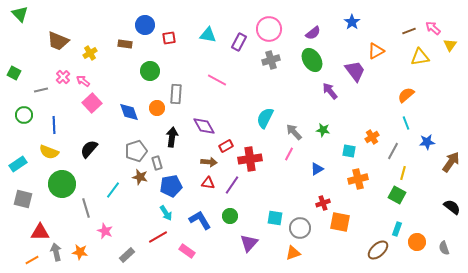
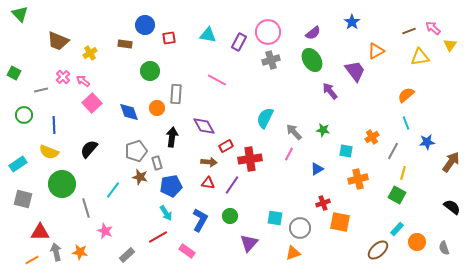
pink circle at (269, 29): moved 1 px left, 3 px down
cyan square at (349, 151): moved 3 px left
blue L-shape at (200, 220): rotated 60 degrees clockwise
cyan rectangle at (397, 229): rotated 24 degrees clockwise
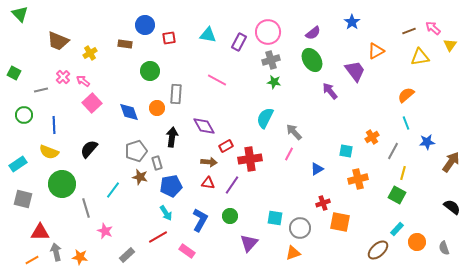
green star at (323, 130): moved 49 px left, 48 px up
orange star at (80, 252): moved 5 px down
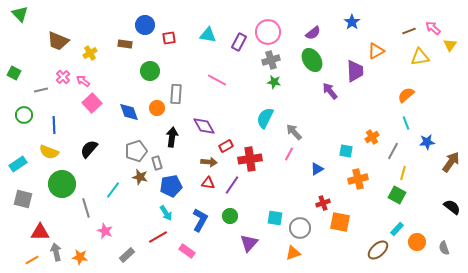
purple trapezoid at (355, 71): rotated 35 degrees clockwise
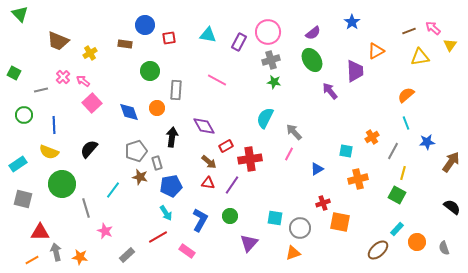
gray rectangle at (176, 94): moved 4 px up
brown arrow at (209, 162): rotated 35 degrees clockwise
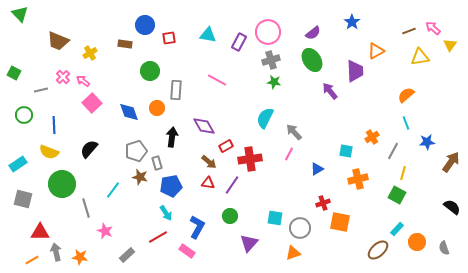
blue L-shape at (200, 220): moved 3 px left, 7 px down
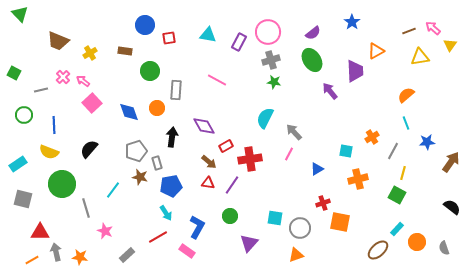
brown rectangle at (125, 44): moved 7 px down
orange triangle at (293, 253): moved 3 px right, 2 px down
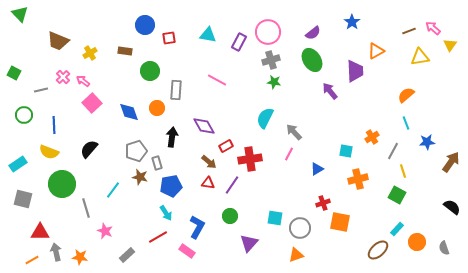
yellow line at (403, 173): moved 2 px up; rotated 32 degrees counterclockwise
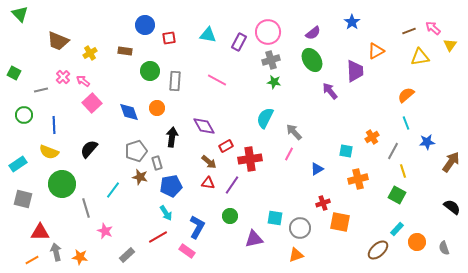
gray rectangle at (176, 90): moved 1 px left, 9 px up
purple triangle at (249, 243): moved 5 px right, 4 px up; rotated 36 degrees clockwise
